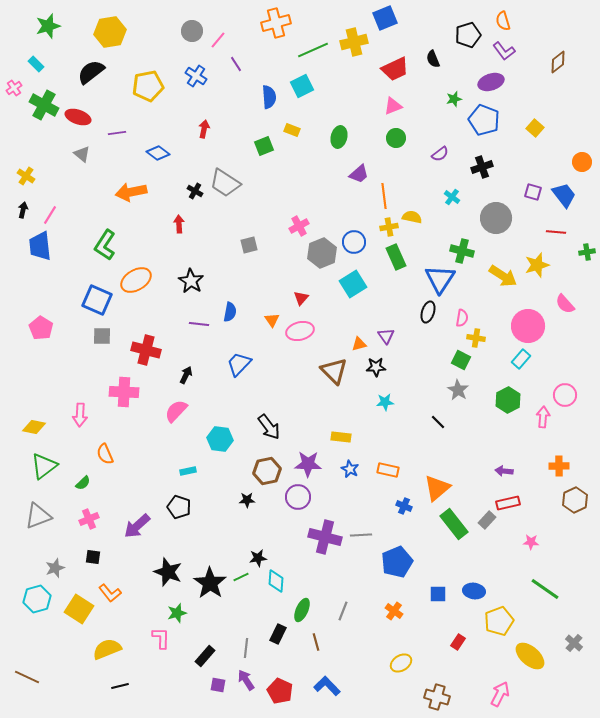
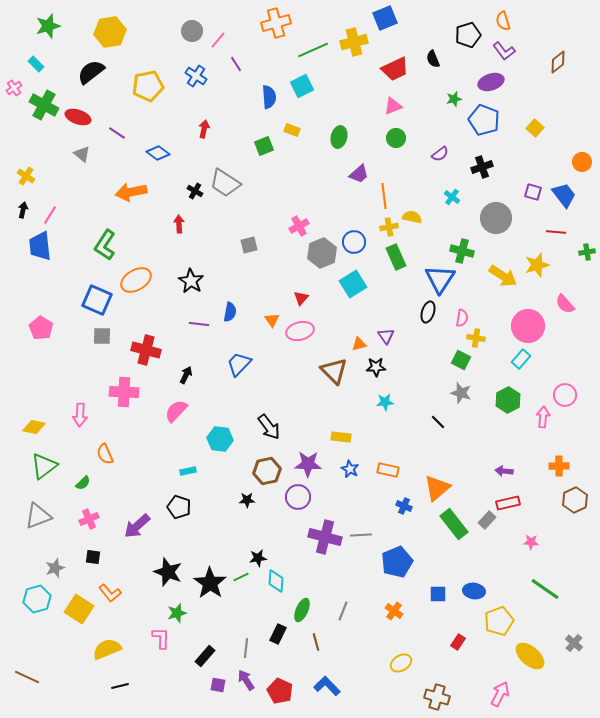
purple line at (117, 133): rotated 42 degrees clockwise
gray star at (458, 390): moved 3 px right, 3 px down; rotated 15 degrees counterclockwise
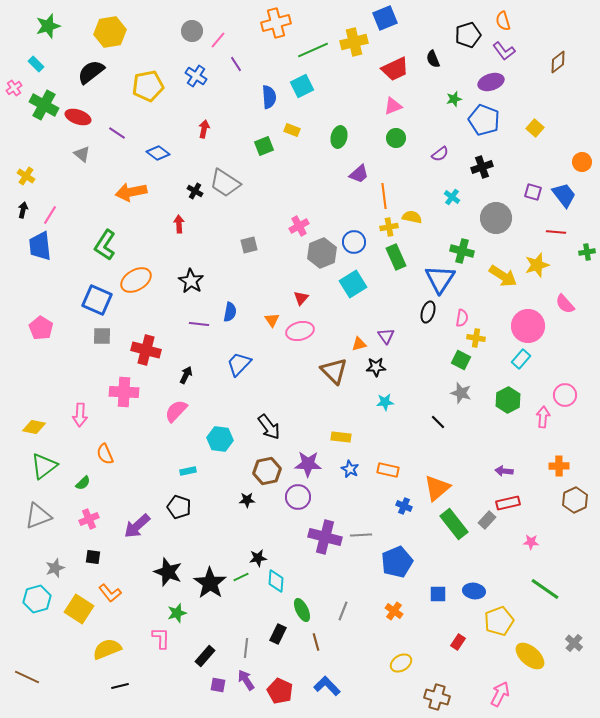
green ellipse at (302, 610): rotated 50 degrees counterclockwise
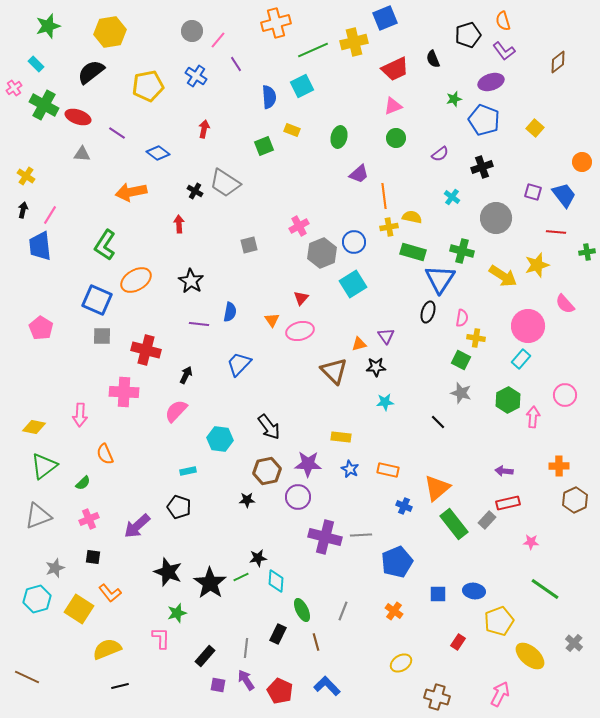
gray triangle at (82, 154): rotated 36 degrees counterclockwise
green rectangle at (396, 257): moved 17 px right, 5 px up; rotated 50 degrees counterclockwise
pink arrow at (543, 417): moved 10 px left
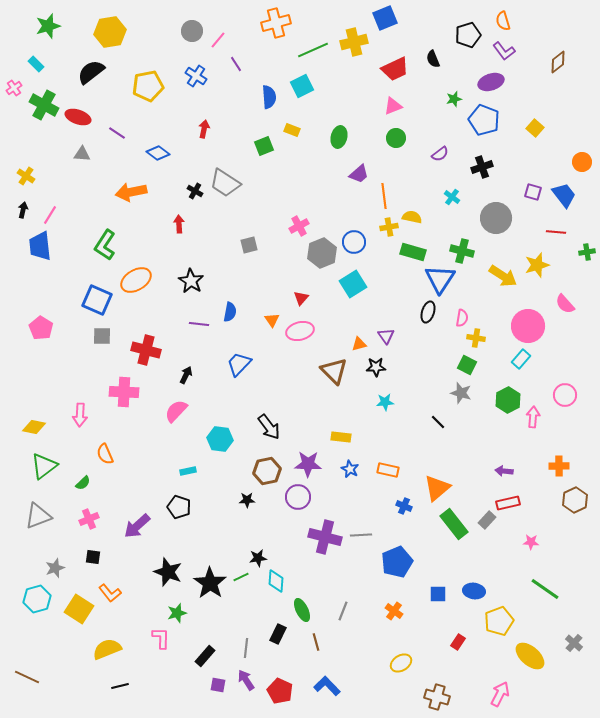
green square at (461, 360): moved 6 px right, 5 px down
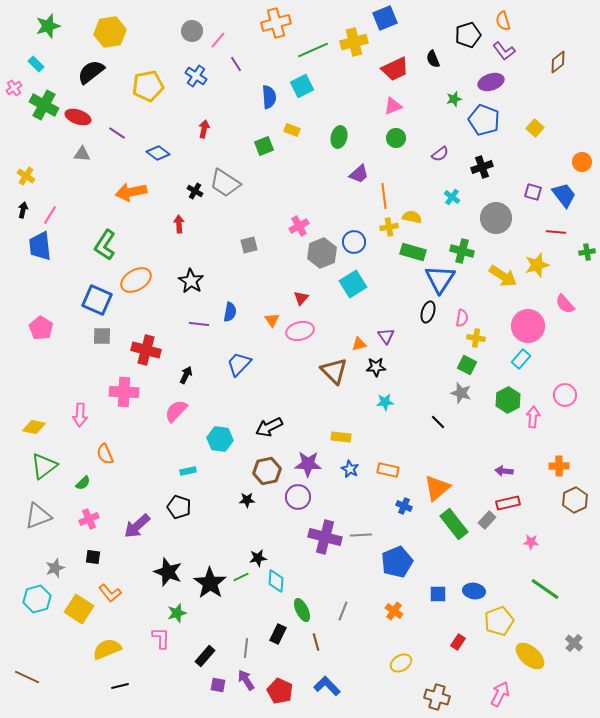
black arrow at (269, 427): rotated 100 degrees clockwise
